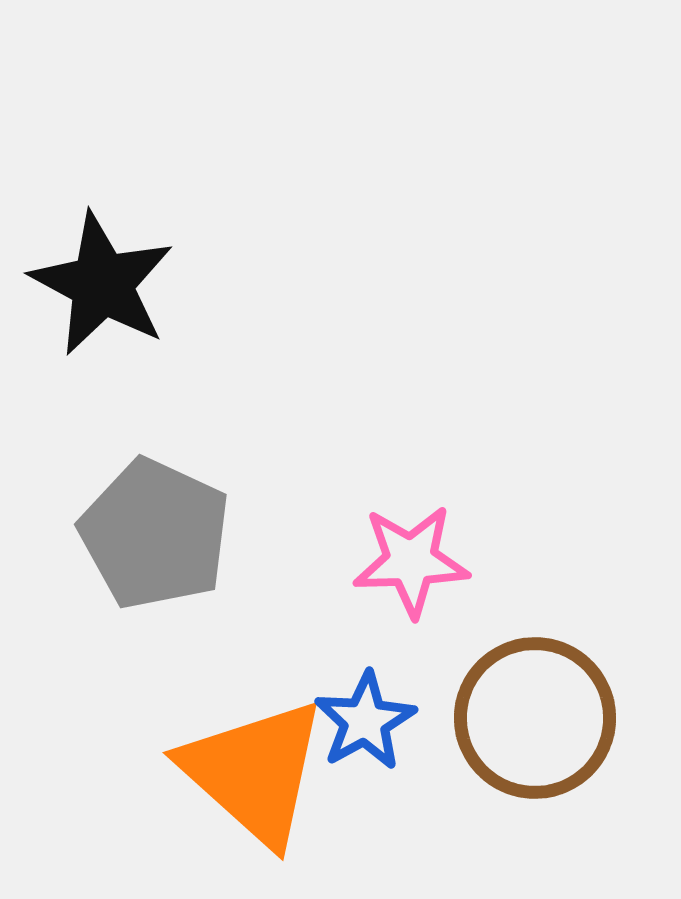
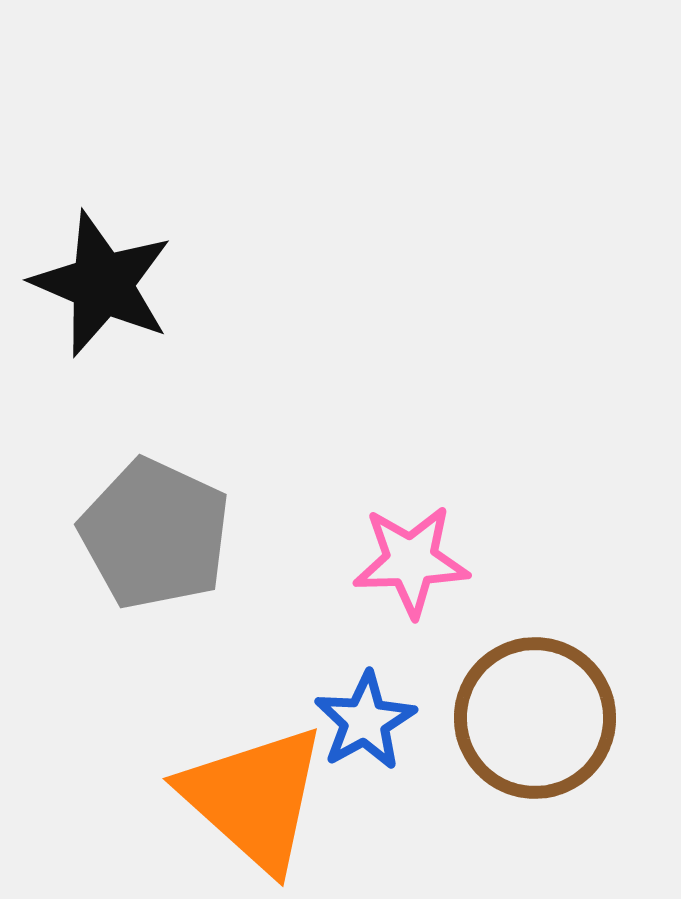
black star: rotated 5 degrees counterclockwise
orange triangle: moved 26 px down
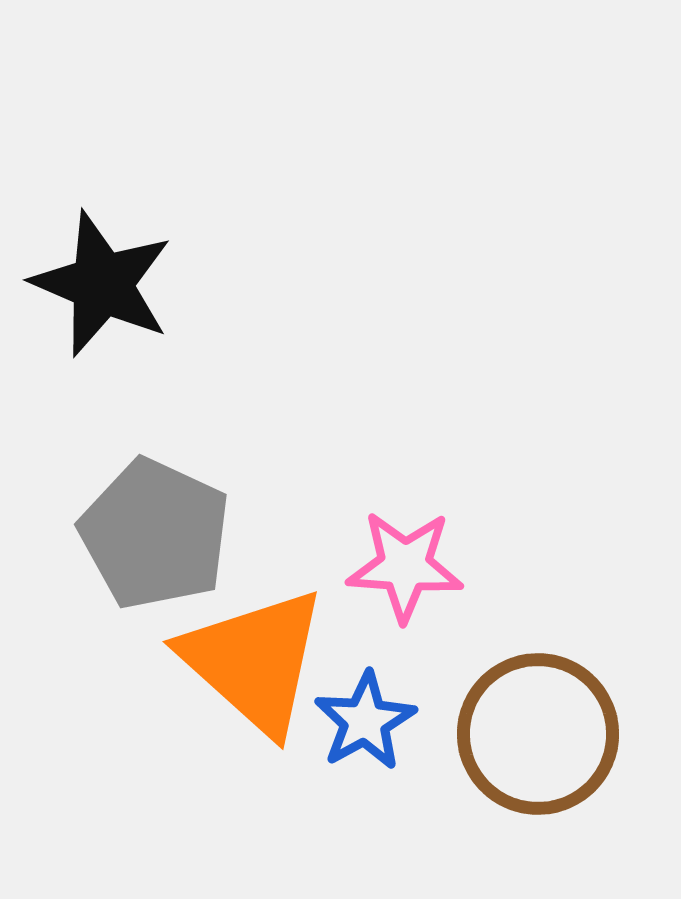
pink star: moved 6 px left, 5 px down; rotated 6 degrees clockwise
brown circle: moved 3 px right, 16 px down
orange triangle: moved 137 px up
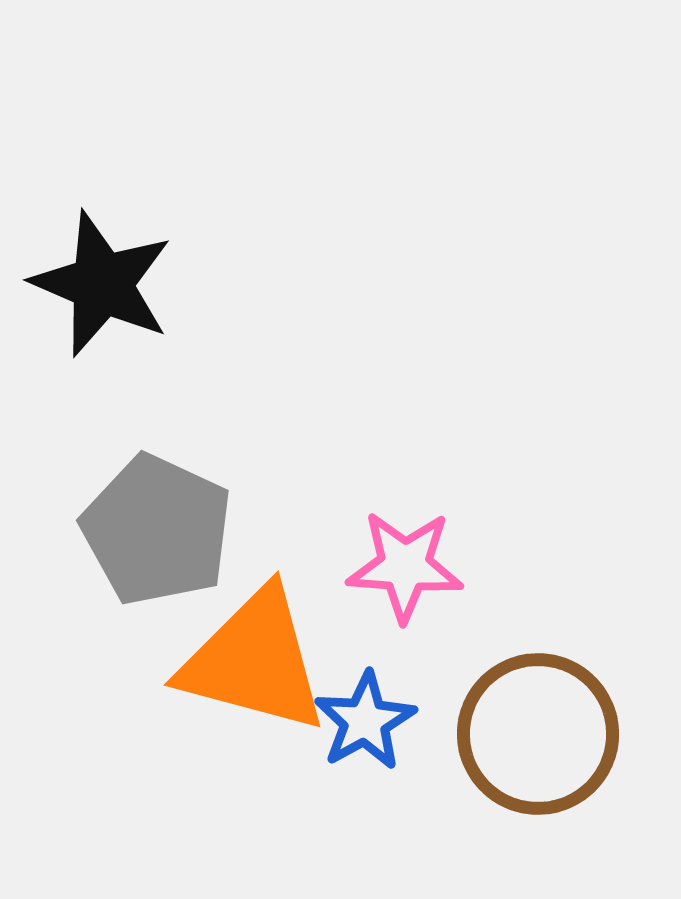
gray pentagon: moved 2 px right, 4 px up
orange triangle: rotated 27 degrees counterclockwise
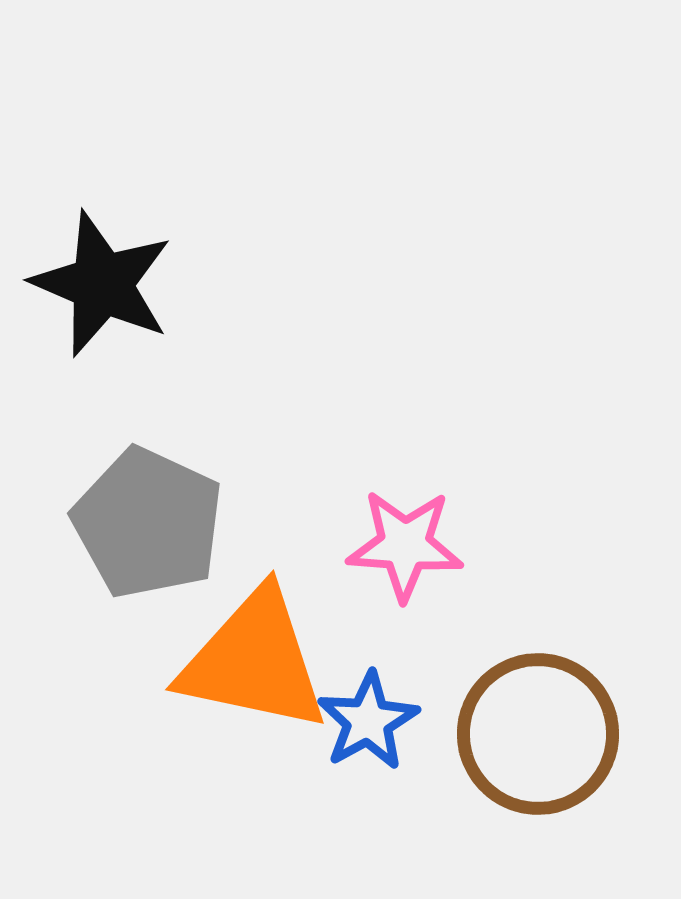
gray pentagon: moved 9 px left, 7 px up
pink star: moved 21 px up
orange triangle: rotated 3 degrees counterclockwise
blue star: moved 3 px right
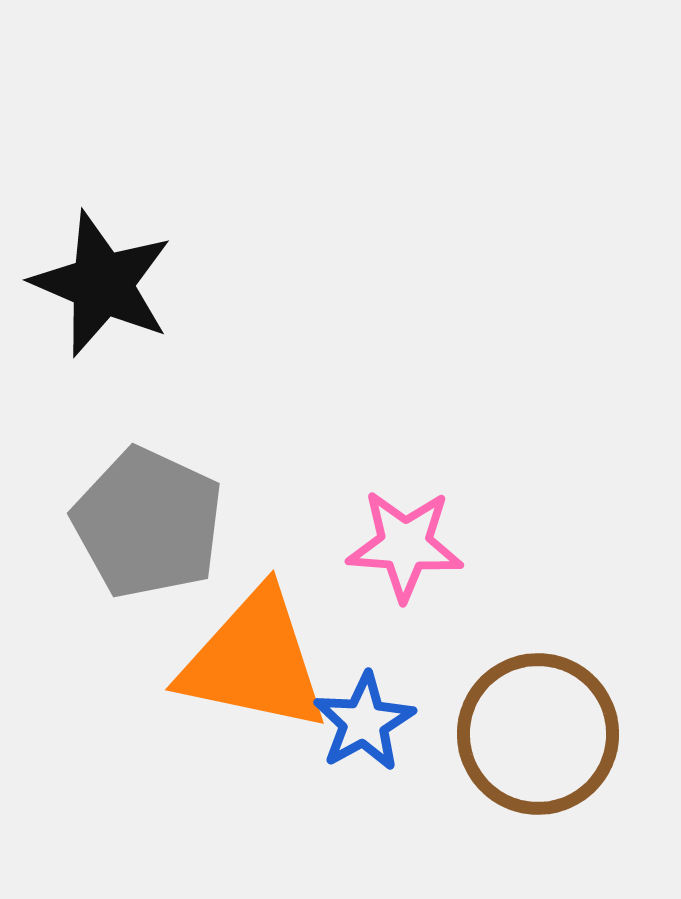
blue star: moved 4 px left, 1 px down
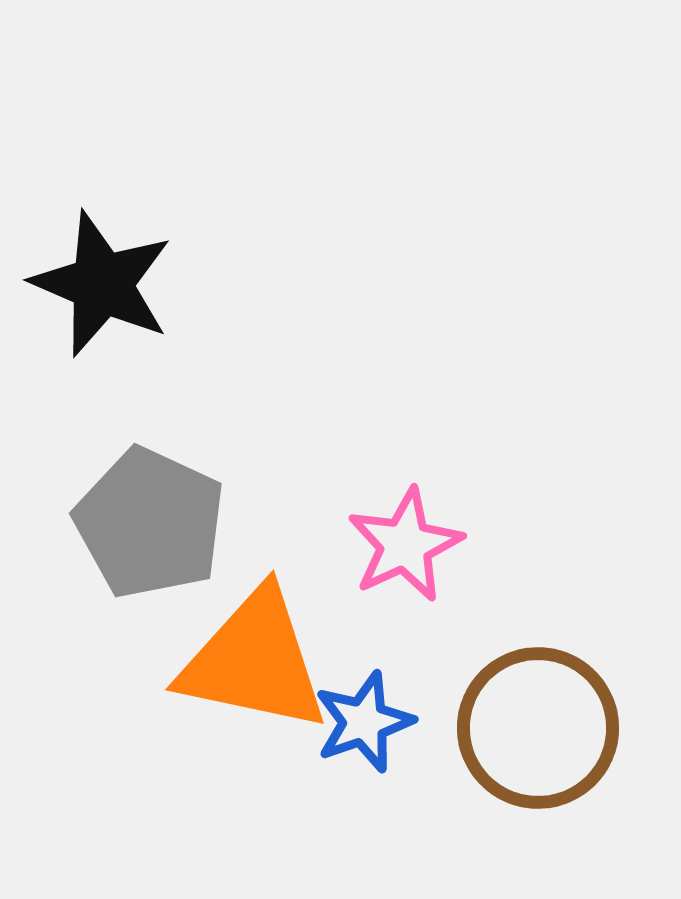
gray pentagon: moved 2 px right
pink star: rotated 29 degrees counterclockwise
blue star: rotated 10 degrees clockwise
brown circle: moved 6 px up
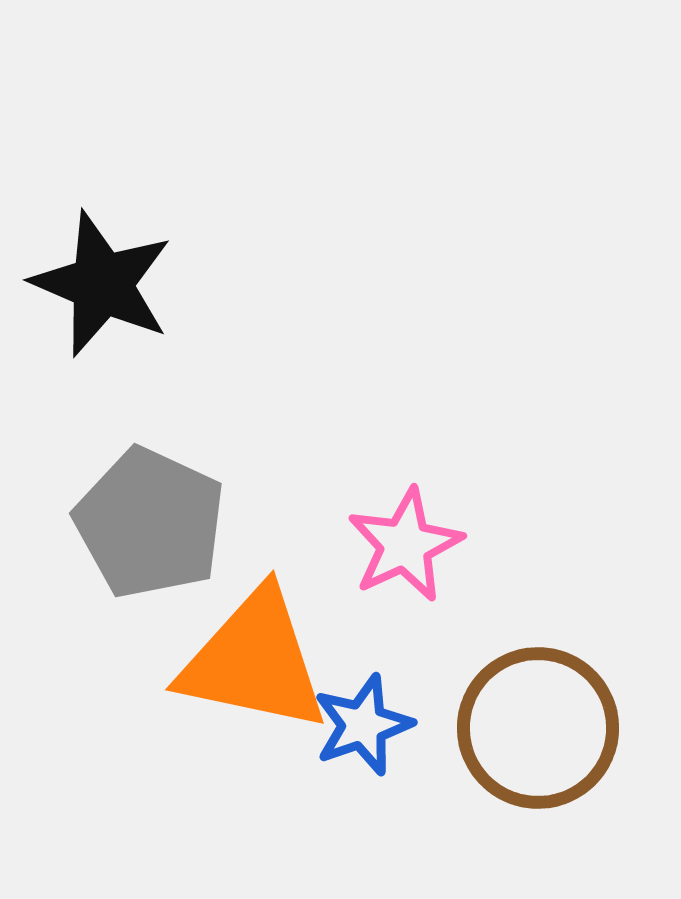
blue star: moved 1 px left, 3 px down
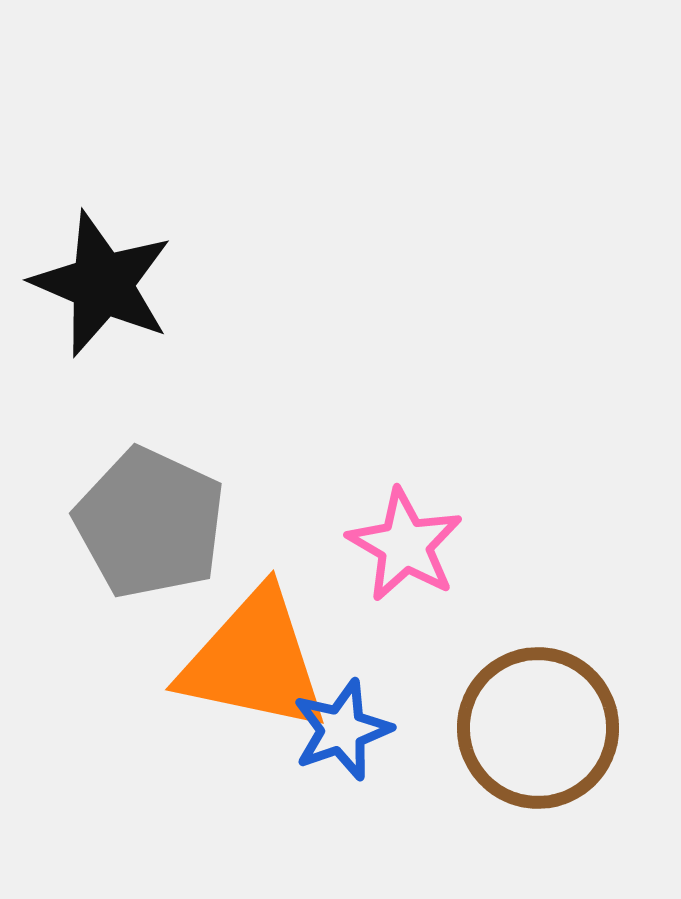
pink star: rotated 17 degrees counterclockwise
blue star: moved 21 px left, 5 px down
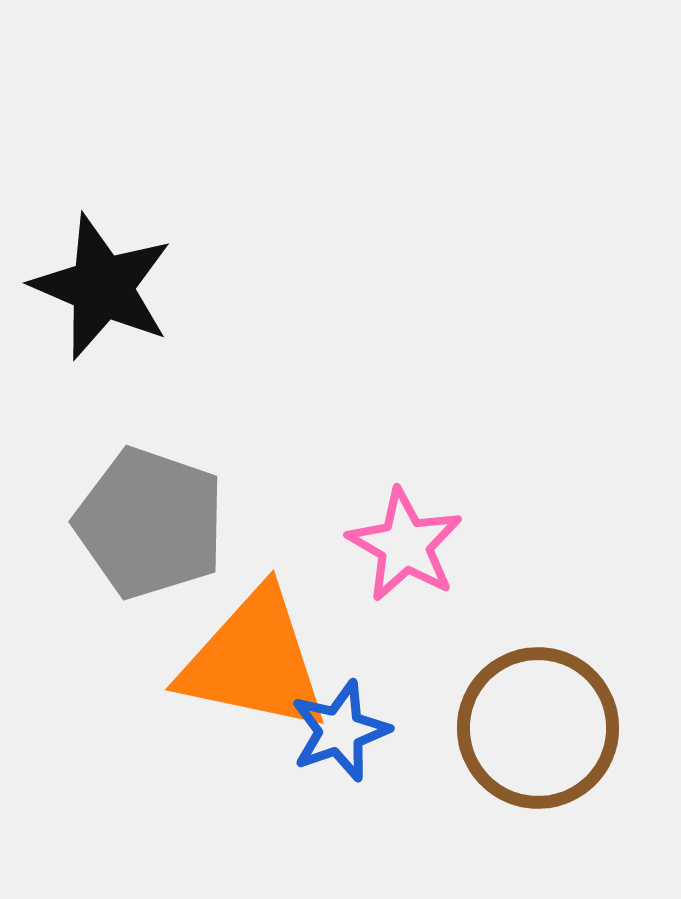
black star: moved 3 px down
gray pentagon: rotated 6 degrees counterclockwise
blue star: moved 2 px left, 1 px down
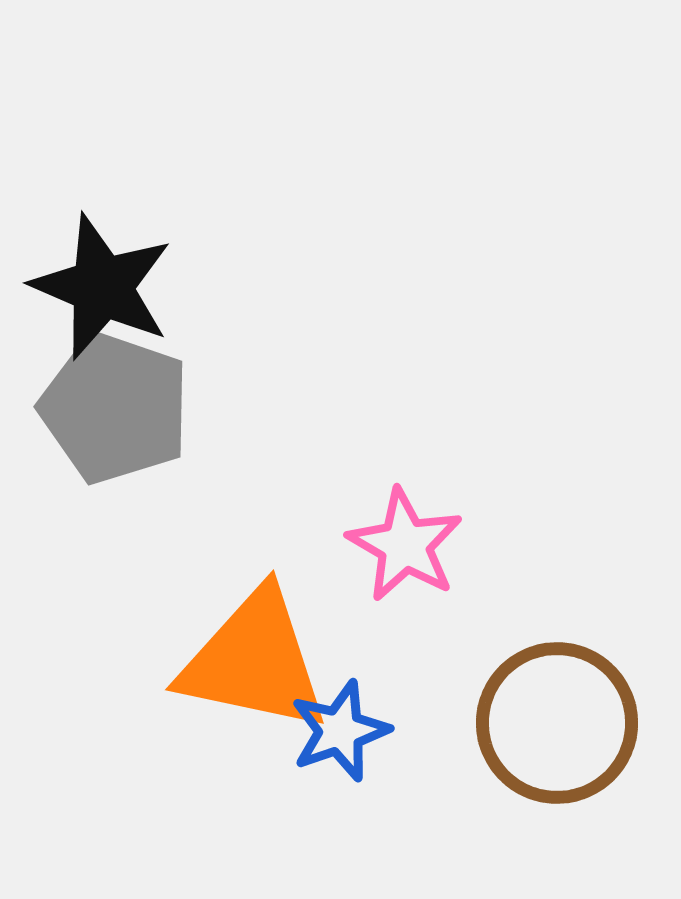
gray pentagon: moved 35 px left, 115 px up
brown circle: moved 19 px right, 5 px up
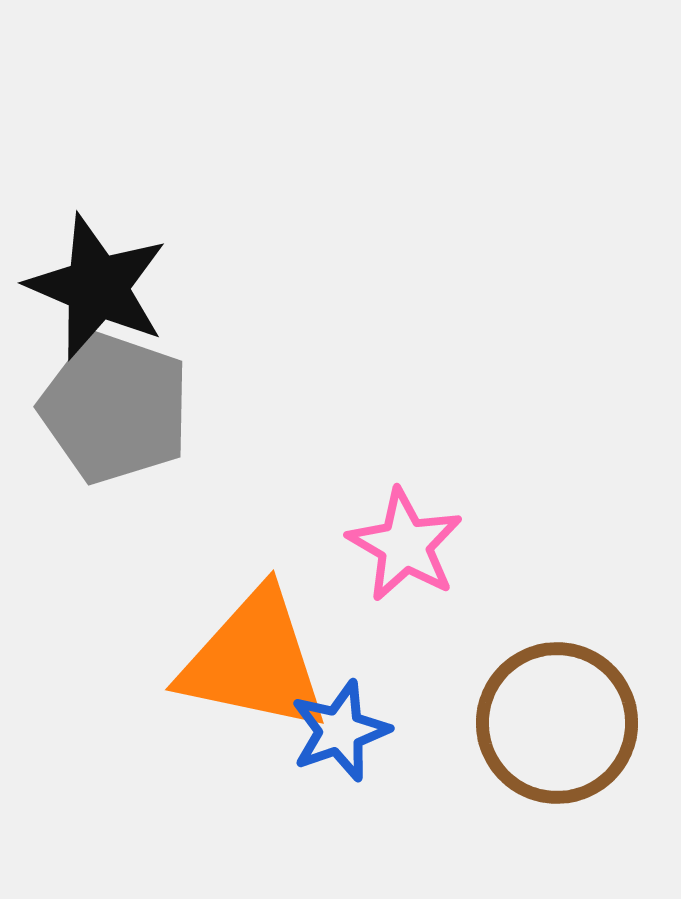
black star: moved 5 px left
